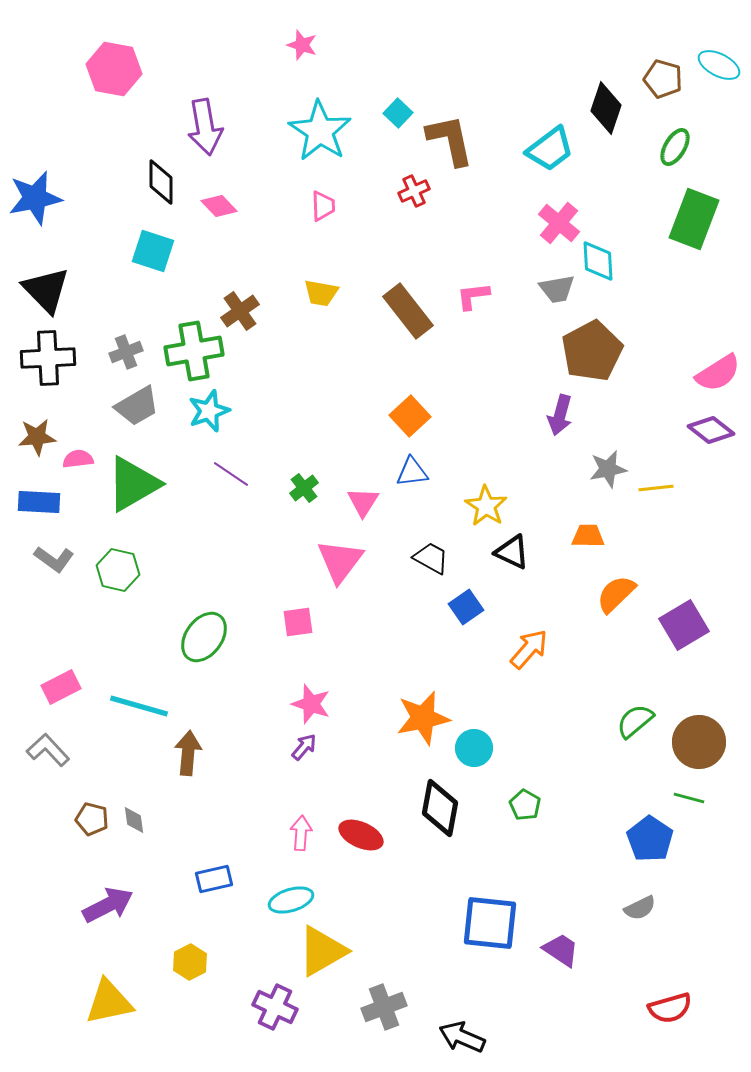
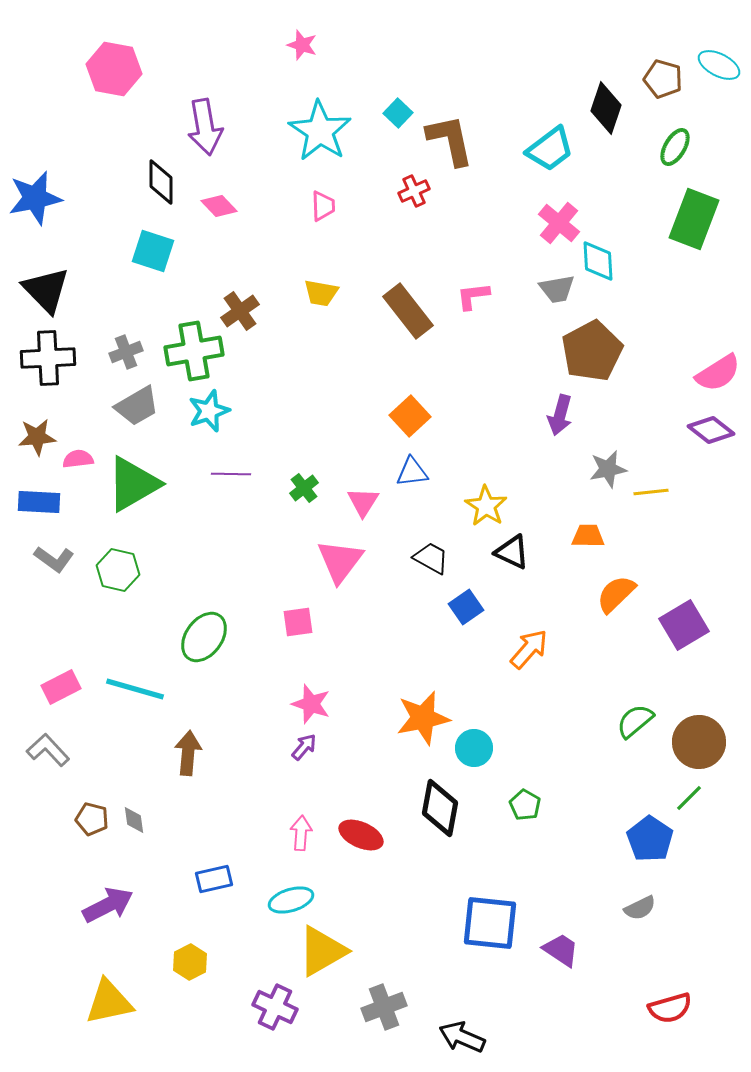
purple line at (231, 474): rotated 33 degrees counterclockwise
yellow line at (656, 488): moved 5 px left, 4 px down
cyan line at (139, 706): moved 4 px left, 17 px up
green line at (689, 798): rotated 60 degrees counterclockwise
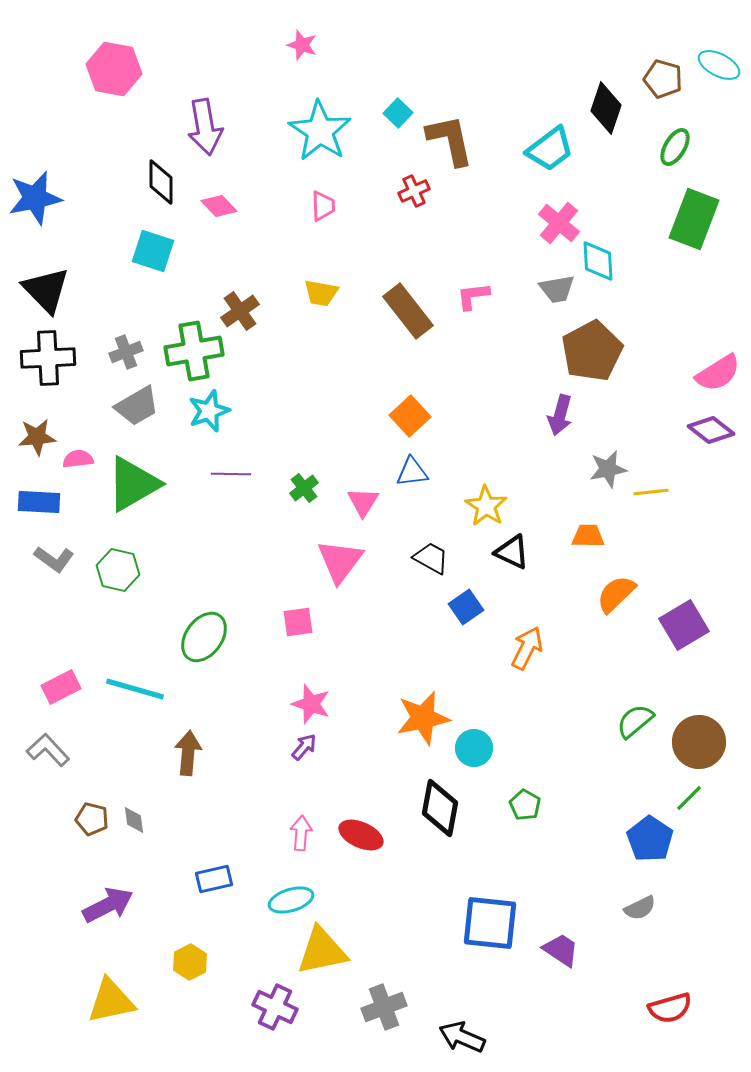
orange arrow at (529, 649): moved 2 px left, 1 px up; rotated 15 degrees counterclockwise
yellow triangle at (322, 951): rotated 18 degrees clockwise
yellow triangle at (109, 1002): moved 2 px right, 1 px up
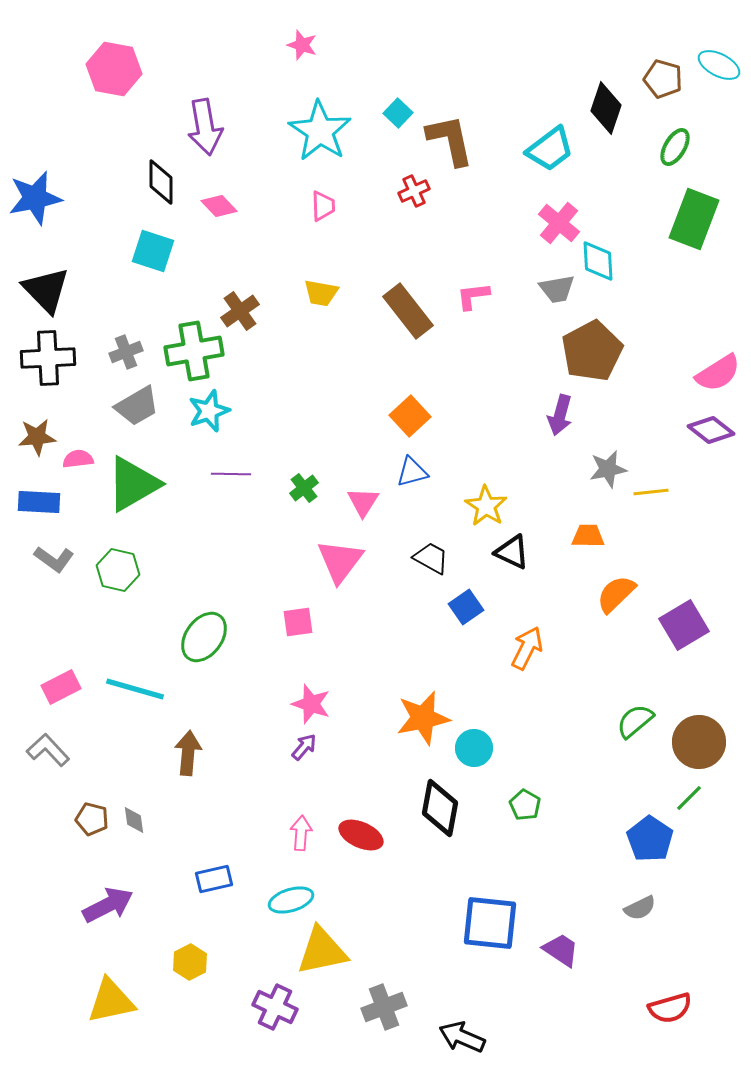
blue triangle at (412, 472): rotated 8 degrees counterclockwise
